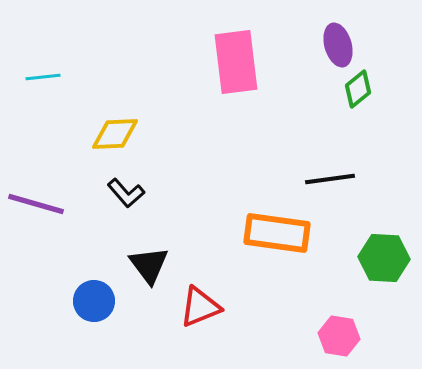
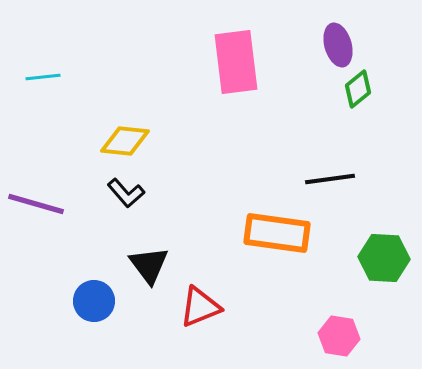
yellow diamond: moved 10 px right, 7 px down; rotated 9 degrees clockwise
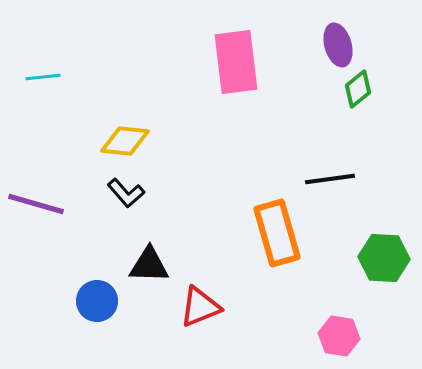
orange rectangle: rotated 66 degrees clockwise
black triangle: rotated 51 degrees counterclockwise
blue circle: moved 3 px right
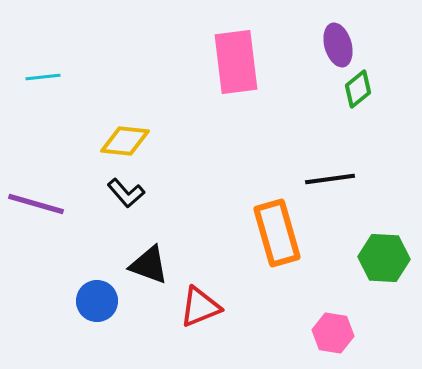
black triangle: rotated 18 degrees clockwise
pink hexagon: moved 6 px left, 3 px up
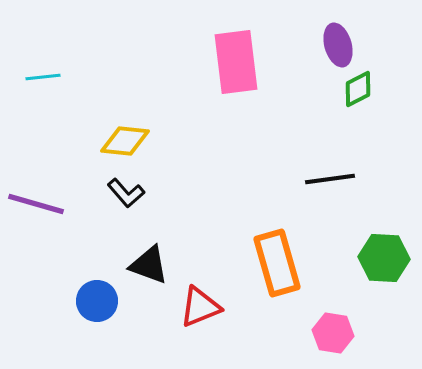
green diamond: rotated 12 degrees clockwise
orange rectangle: moved 30 px down
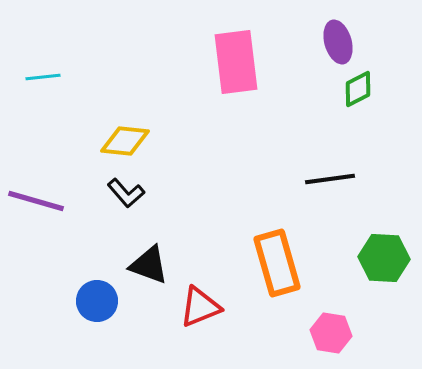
purple ellipse: moved 3 px up
purple line: moved 3 px up
pink hexagon: moved 2 px left
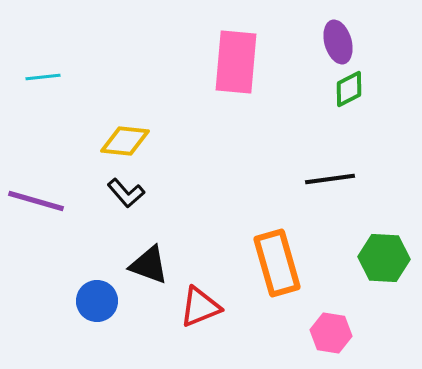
pink rectangle: rotated 12 degrees clockwise
green diamond: moved 9 px left
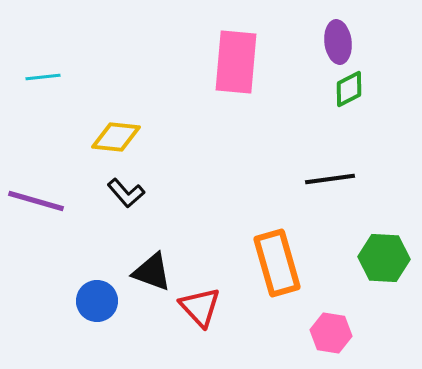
purple ellipse: rotated 9 degrees clockwise
yellow diamond: moved 9 px left, 4 px up
black triangle: moved 3 px right, 7 px down
red triangle: rotated 51 degrees counterclockwise
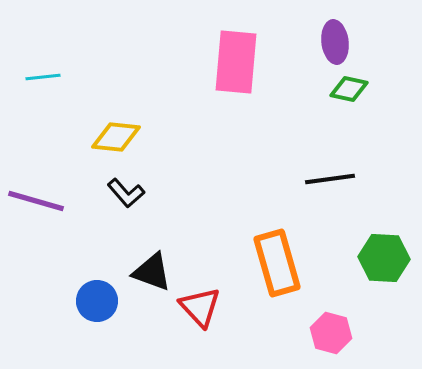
purple ellipse: moved 3 px left
green diamond: rotated 39 degrees clockwise
pink hexagon: rotated 6 degrees clockwise
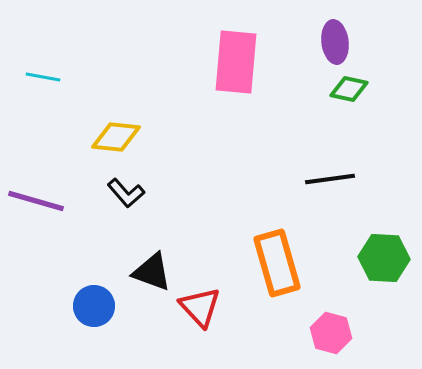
cyan line: rotated 16 degrees clockwise
blue circle: moved 3 px left, 5 px down
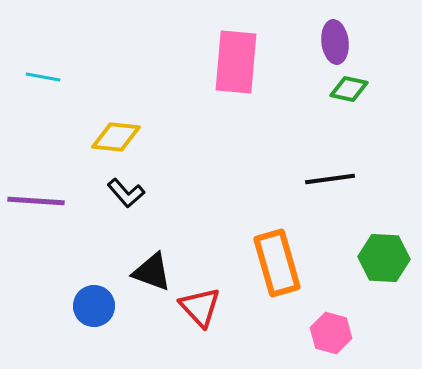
purple line: rotated 12 degrees counterclockwise
